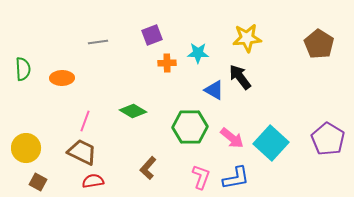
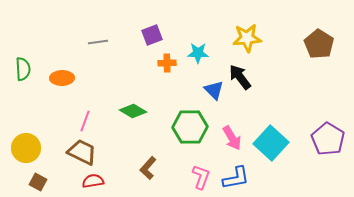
blue triangle: rotated 15 degrees clockwise
pink arrow: rotated 20 degrees clockwise
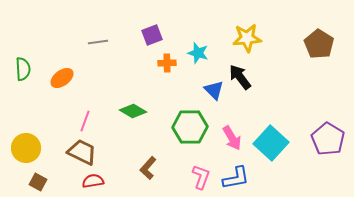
cyan star: rotated 15 degrees clockwise
orange ellipse: rotated 35 degrees counterclockwise
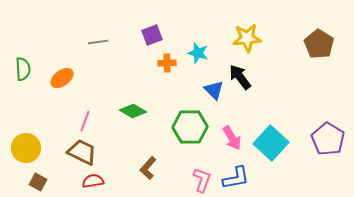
pink L-shape: moved 1 px right, 3 px down
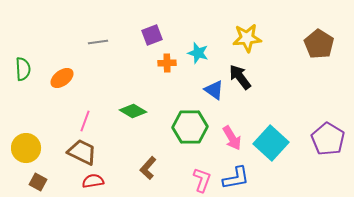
blue triangle: rotated 10 degrees counterclockwise
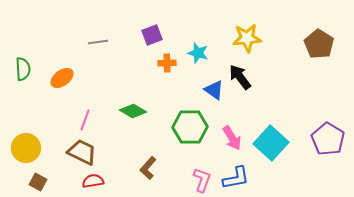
pink line: moved 1 px up
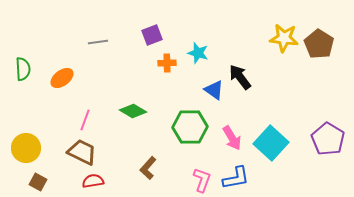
yellow star: moved 37 px right; rotated 12 degrees clockwise
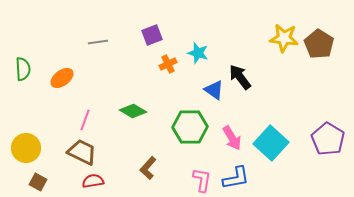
orange cross: moved 1 px right, 1 px down; rotated 24 degrees counterclockwise
pink L-shape: rotated 10 degrees counterclockwise
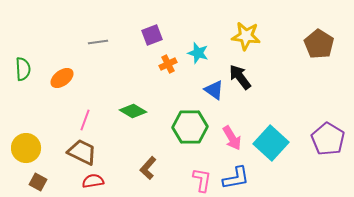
yellow star: moved 38 px left, 2 px up
